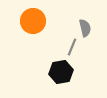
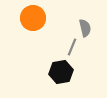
orange circle: moved 3 px up
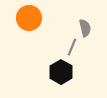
orange circle: moved 4 px left
black hexagon: rotated 20 degrees counterclockwise
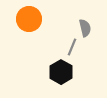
orange circle: moved 1 px down
